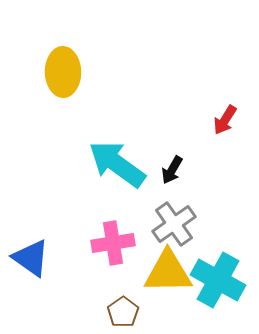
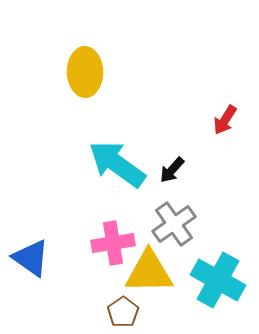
yellow ellipse: moved 22 px right
black arrow: rotated 12 degrees clockwise
yellow triangle: moved 19 px left
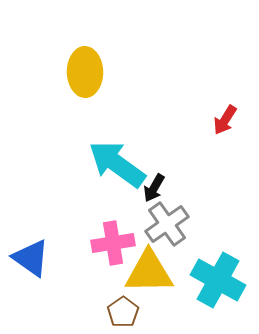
black arrow: moved 18 px left, 18 px down; rotated 12 degrees counterclockwise
gray cross: moved 7 px left
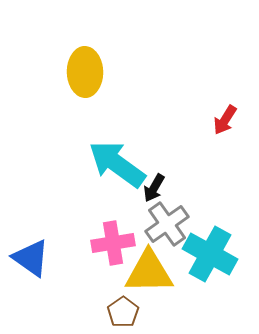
cyan cross: moved 8 px left, 26 px up
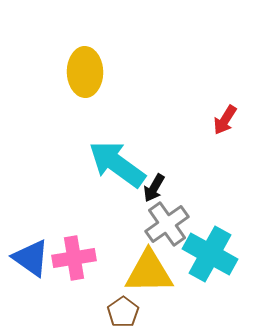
pink cross: moved 39 px left, 15 px down
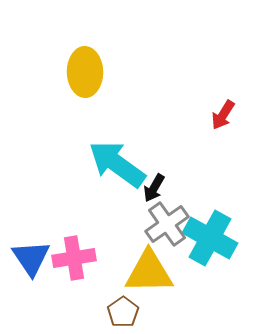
red arrow: moved 2 px left, 5 px up
cyan cross: moved 16 px up
blue triangle: rotated 21 degrees clockwise
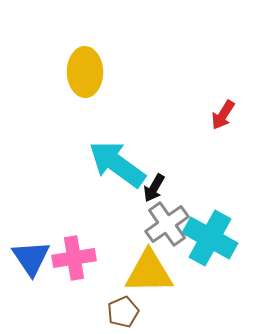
brown pentagon: rotated 12 degrees clockwise
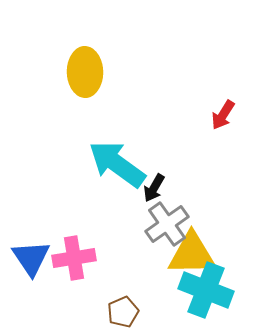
cyan cross: moved 4 px left, 52 px down; rotated 8 degrees counterclockwise
yellow triangle: moved 43 px right, 18 px up
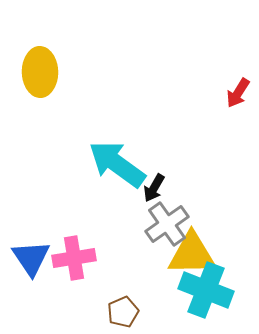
yellow ellipse: moved 45 px left
red arrow: moved 15 px right, 22 px up
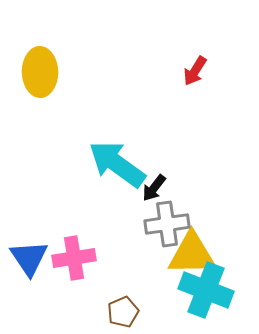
red arrow: moved 43 px left, 22 px up
black arrow: rotated 8 degrees clockwise
gray cross: rotated 27 degrees clockwise
blue triangle: moved 2 px left
